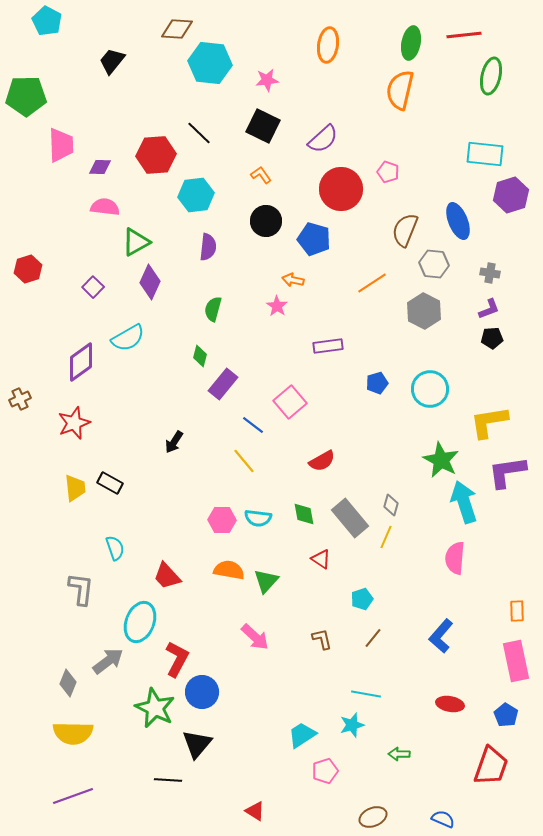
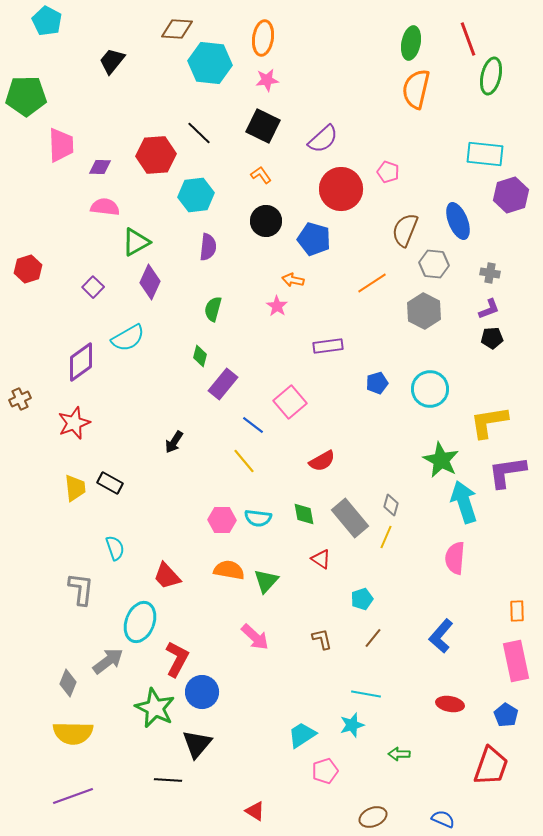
red line at (464, 35): moved 4 px right, 4 px down; rotated 76 degrees clockwise
orange ellipse at (328, 45): moved 65 px left, 7 px up
orange semicircle at (400, 90): moved 16 px right, 1 px up
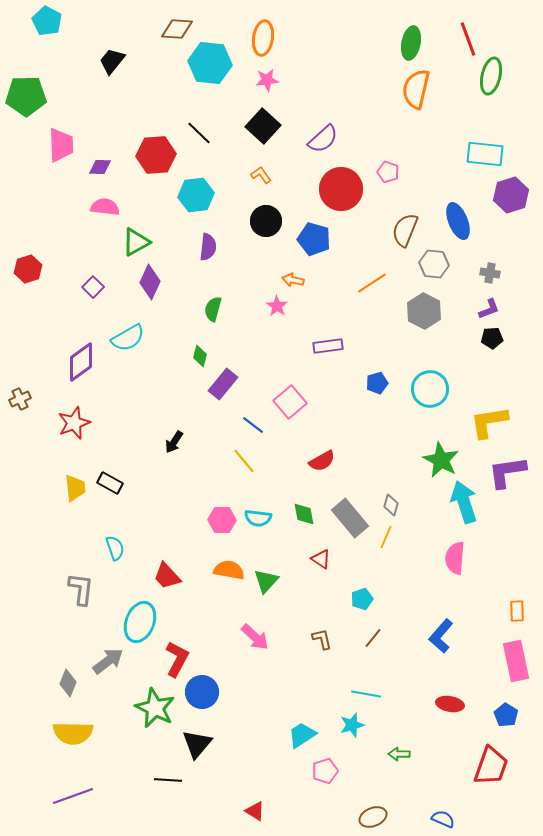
black square at (263, 126): rotated 16 degrees clockwise
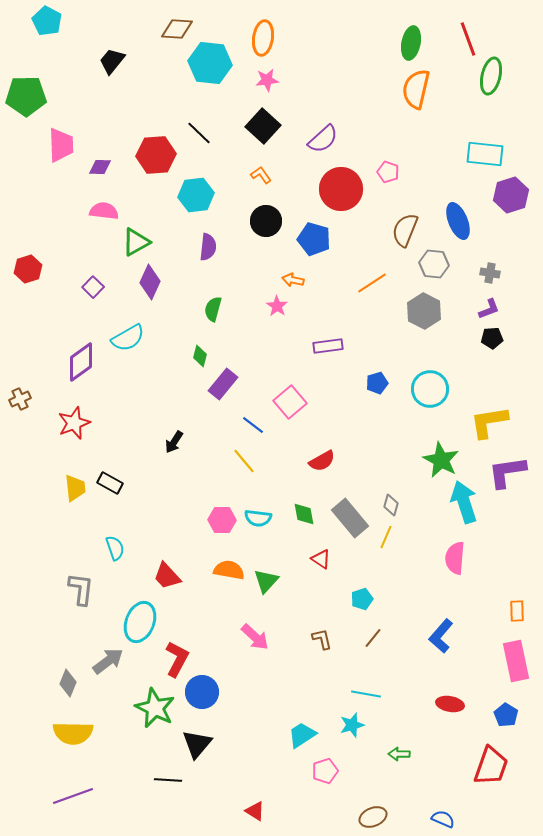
pink semicircle at (105, 207): moved 1 px left, 4 px down
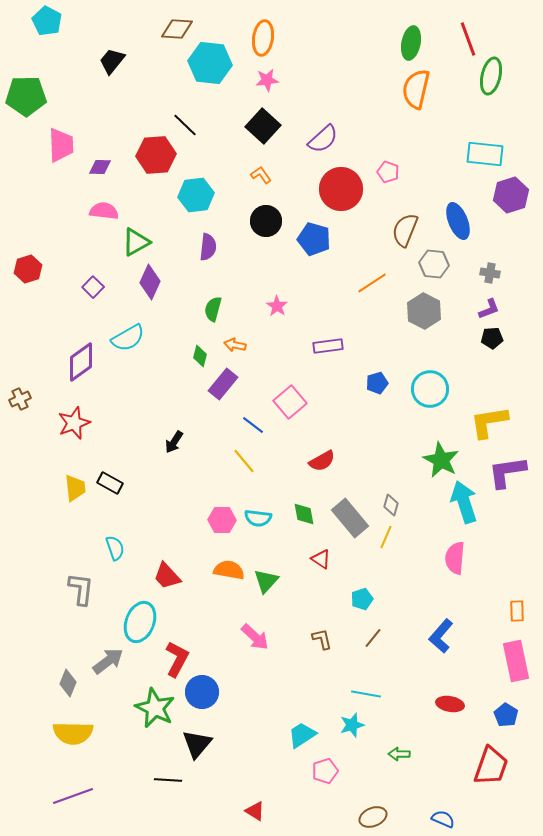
black line at (199, 133): moved 14 px left, 8 px up
orange arrow at (293, 280): moved 58 px left, 65 px down
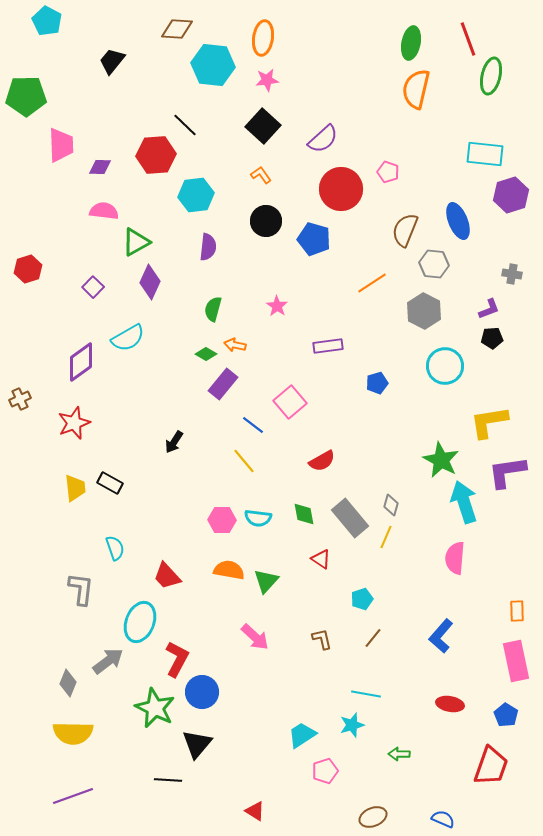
cyan hexagon at (210, 63): moved 3 px right, 2 px down
gray cross at (490, 273): moved 22 px right, 1 px down
green diamond at (200, 356): moved 6 px right, 2 px up; rotated 75 degrees counterclockwise
cyan circle at (430, 389): moved 15 px right, 23 px up
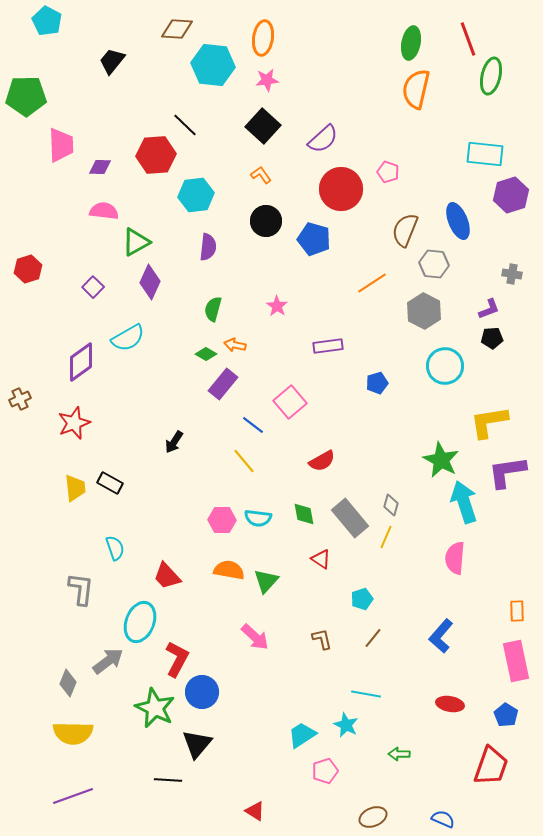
cyan star at (352, 725): moved 6 px left; rotated 30 degrees counterclockwise
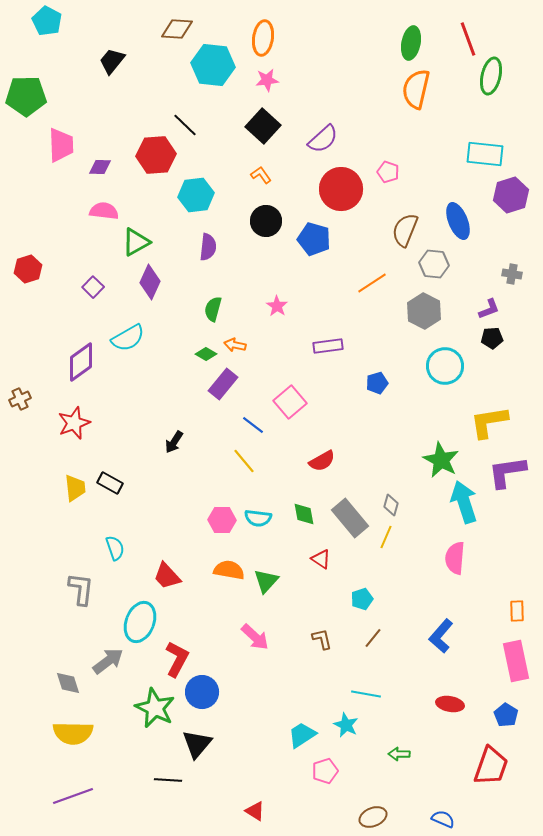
gray diamond at (68, 683): rotated 40 degrees counterclockwise
